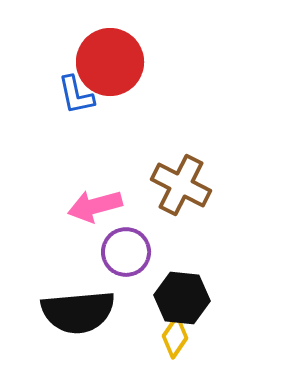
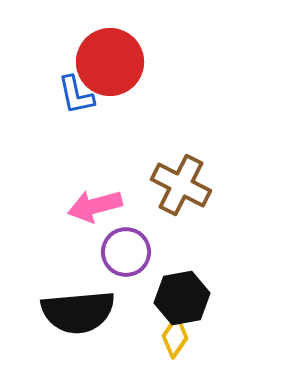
black hexagon: rotated 16 degrees counterclockwise
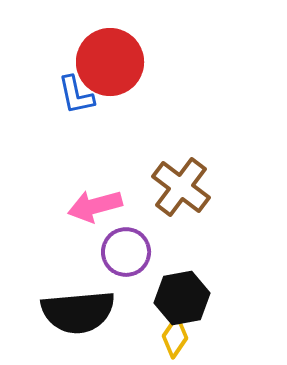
brown cross: moved 2 px down; rotated 10 degrees clockwise
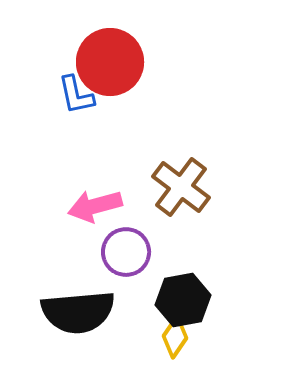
black hexagon: moved 1 px right, 2 px down
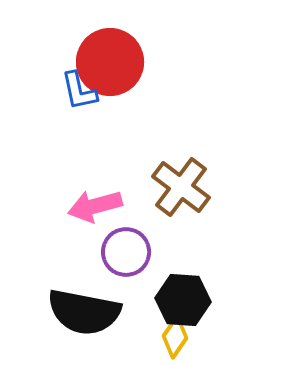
blue L-shape: moved 3 px right, 4 px up
black hexagon: rotated 14 degrees clockwise
black semicircle: moved 6 px right; rotated 16 degrees clockwise
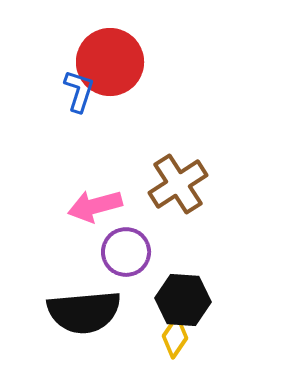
blue L-shape: rotated 150 degrees counterclockwise
brown cross: moved 3 px left, 3 px up; rotated 20 degrees clockwise
black semicircle: rotated 16 degrees counterclockwise
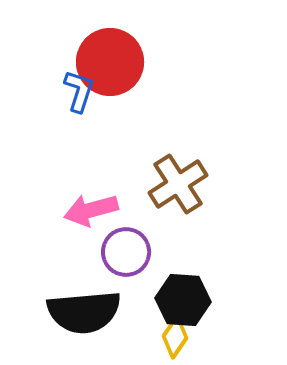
pink arrow: moved 4 px left, 4 px down
